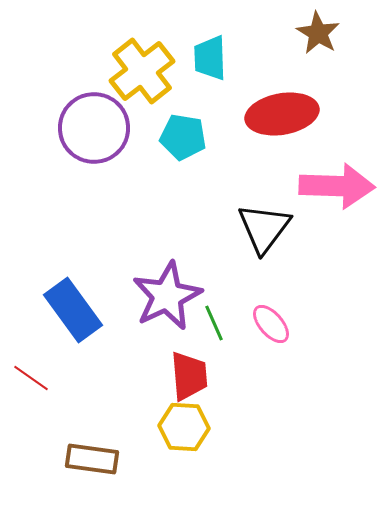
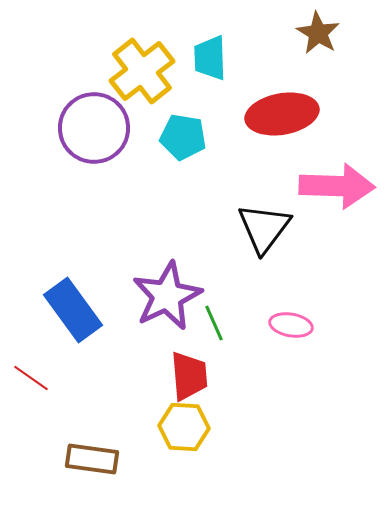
pink ellipse: moved 20 px right, 1 px down; rotated 39 degrees counterclockwise
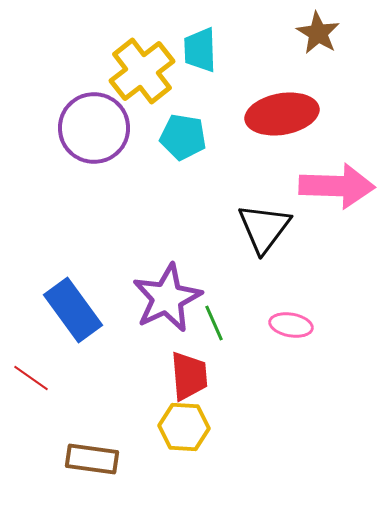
cyan trapezoid: moved 10 px left, 8 px up
purple star: moved 2 px down
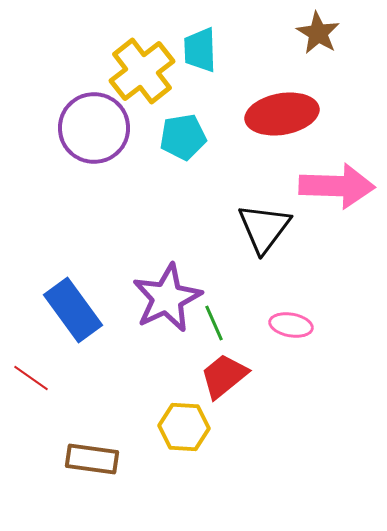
cyan pentagon: rotated 18 degrees counterclockwise
red trapezoid: moved 35 px right; rotated 124 degrees counterclockwise
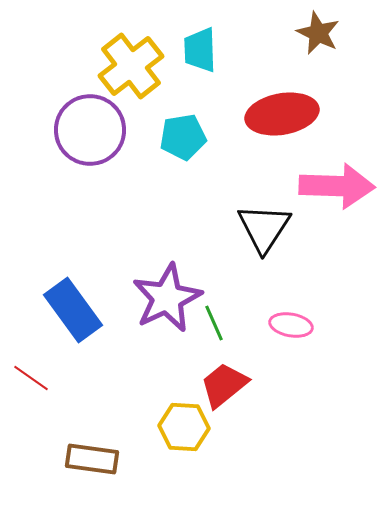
brown star: rotated 6 degrees counterclockwise
yellow cross: moved 11 px left, 5 px up
purple circle: moved 4 px left, 2 px down
black triangle: rotated 4 degrees counterclockwise
red trapezoid: moved 9 px down
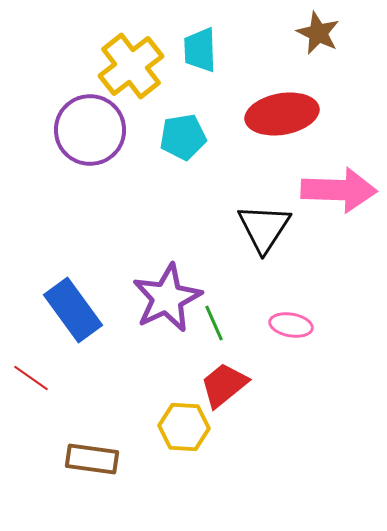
pink arrow: moved 2 px right, 4 px down
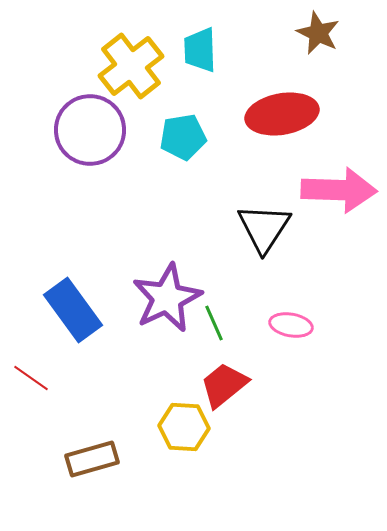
brown rectangle: rotated 24 degrees counterclockwise
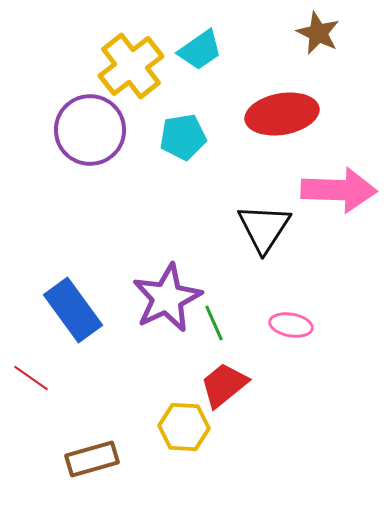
cyan trapezoid: rotated 123 degrees counterclockwise
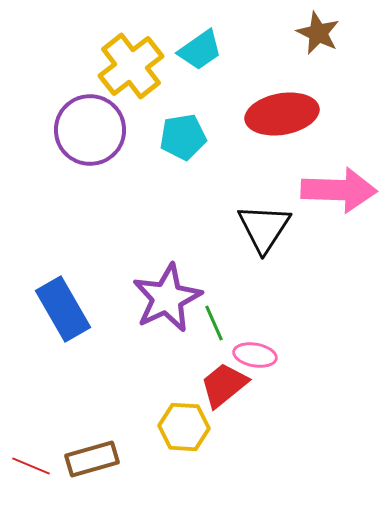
blue rectangle: moved 10 px left, 1 px up; rotated 6 degrees clockwise
pink ellipse: moved 36 px left, 30 px down
red line: moved 88 px down; rotated 12 degrees counterclockwise
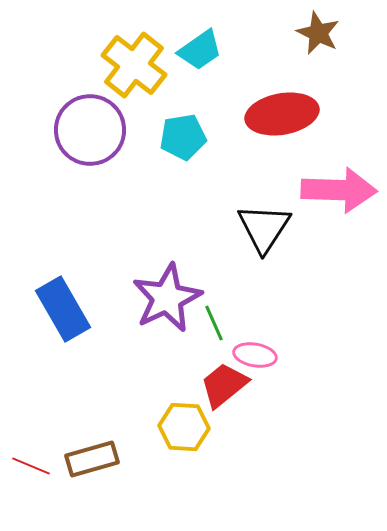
yellow cross: moved 3 px right, 1 px up; rotated 14 degrees counterclockwise
